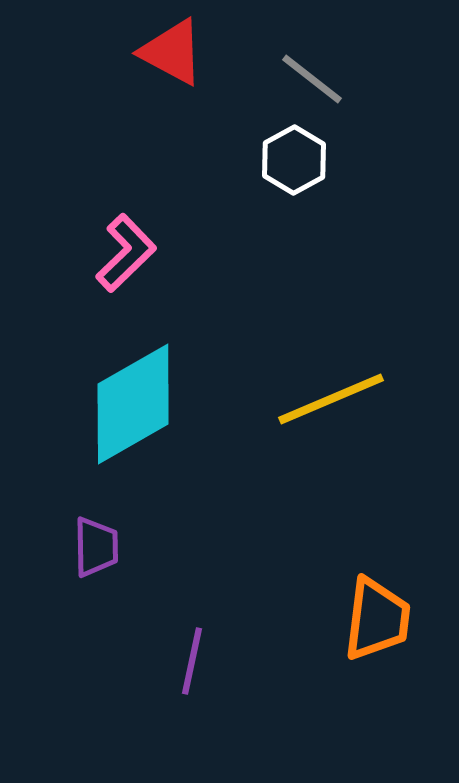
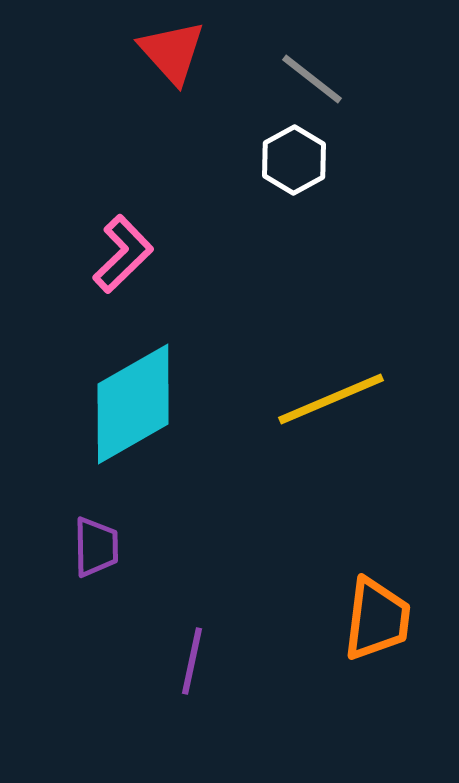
red triangle: rotated 20 degrees clockwise
pink L-shape: moved 3 px left, 1 px down
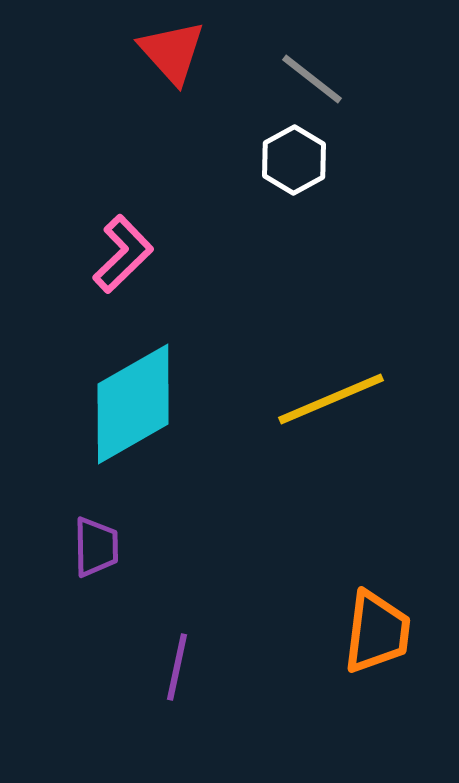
orange trapezoid: moved 13 px down
purple line: moved 15 px left, 6 px down
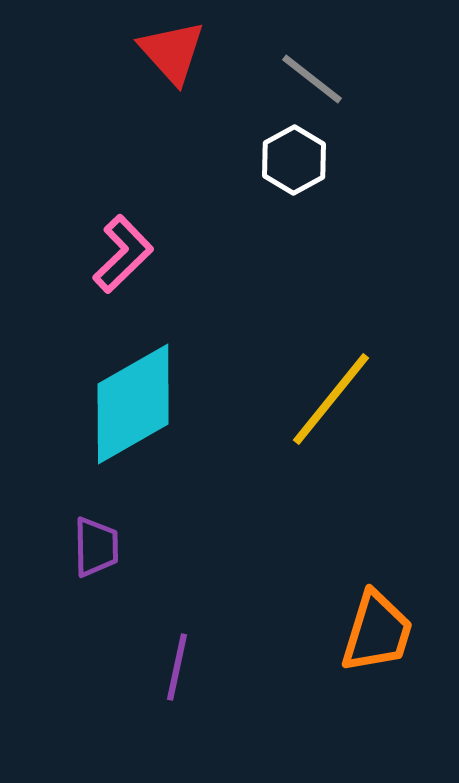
yellow line: rotated 28 degrees counterclockwise
orange trapezoid: rotated 10 degrees clockwise
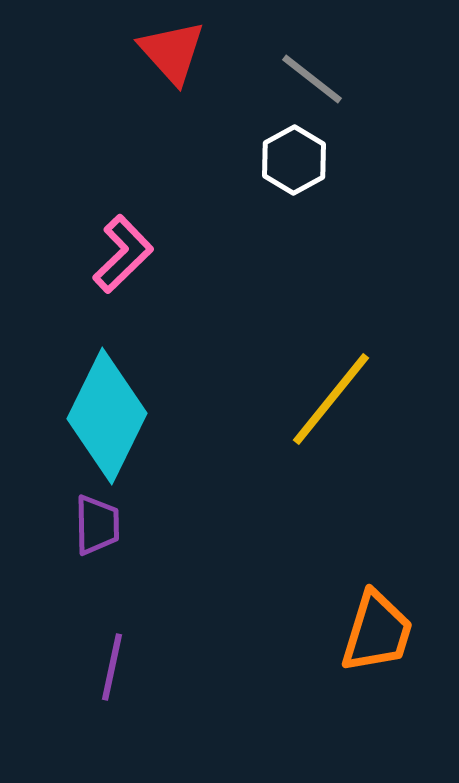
cyan diamond: moved 26 px left, 12 px down; rotated 34 degrees counterclockwise
purple trapezoid: moved 1 px right, 22 px up
purple line: moved 65 px left
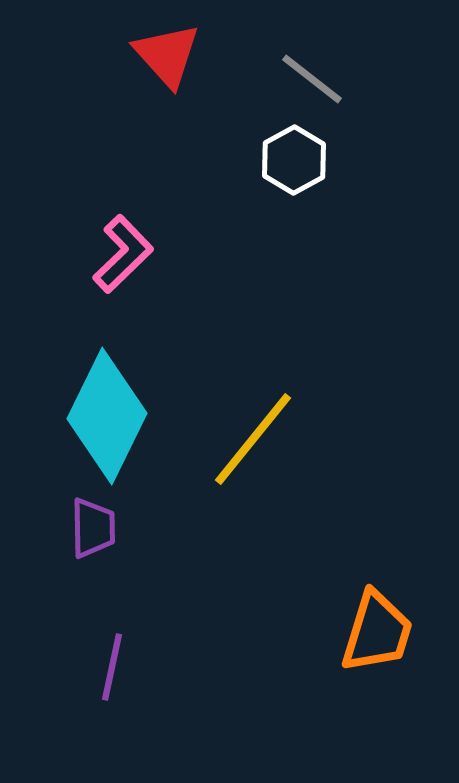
red triangle: moved 5 px left, 3 px down
yellow line: moved 78 px left, 40 px down
purple trapezoid: moved 4 px left, 3 px down
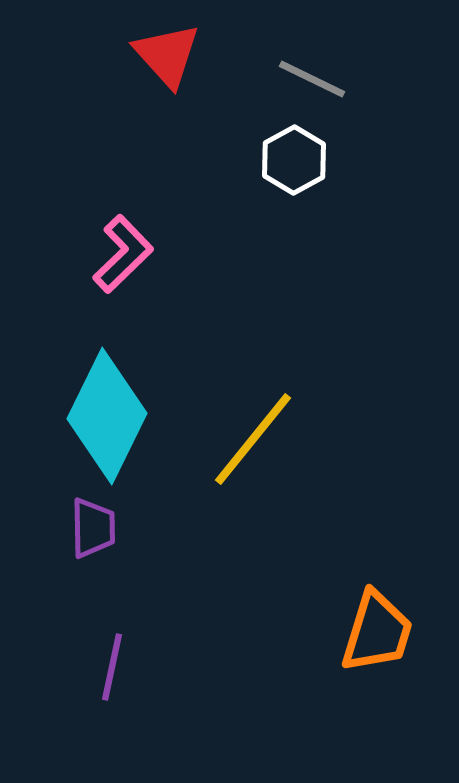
gray line: rotated 12 degrees counterclockwise
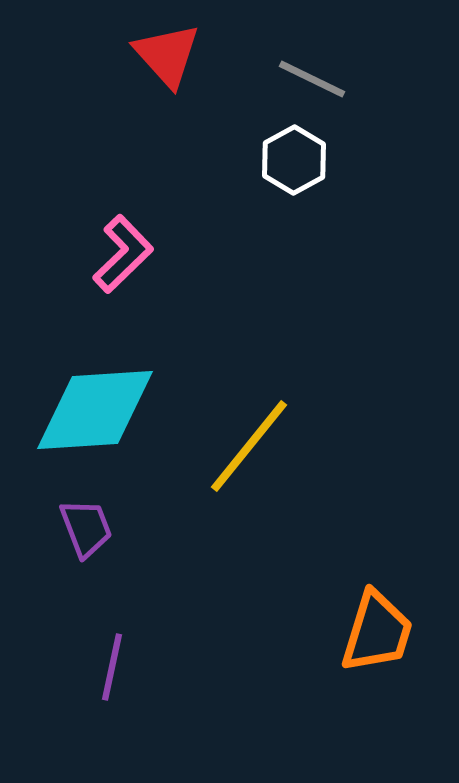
cyan diamond: moved 12 px left, 6 px up; rotated 60 degrees clockwise
yellow line: moved 4 px left, 7 px down
purple trapezoid: moved 7 px left; rotated 20 degrees counterclockwise
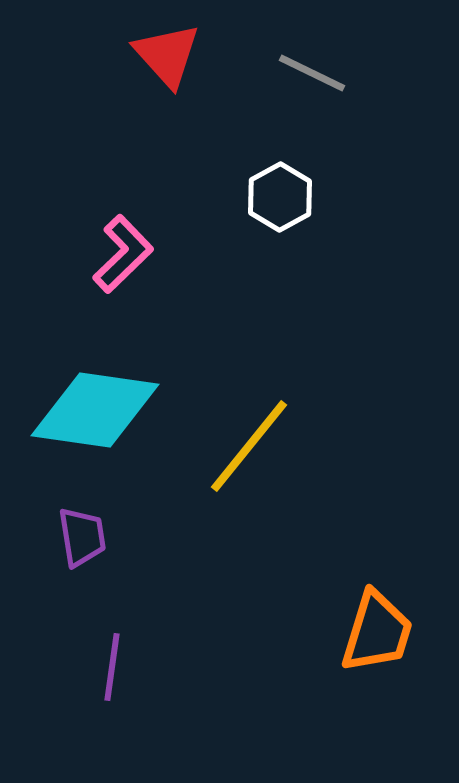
gray line: moved 6 px up
white hexagon: moved 14 px left, 37 px down
cyan diamond: rotated 12 degrees clockwise
purple trapezoid: moved 4 px left, 9 px down; rotated 12 degrees clockwise
purple line: rotated 4 degrees counterclockwise
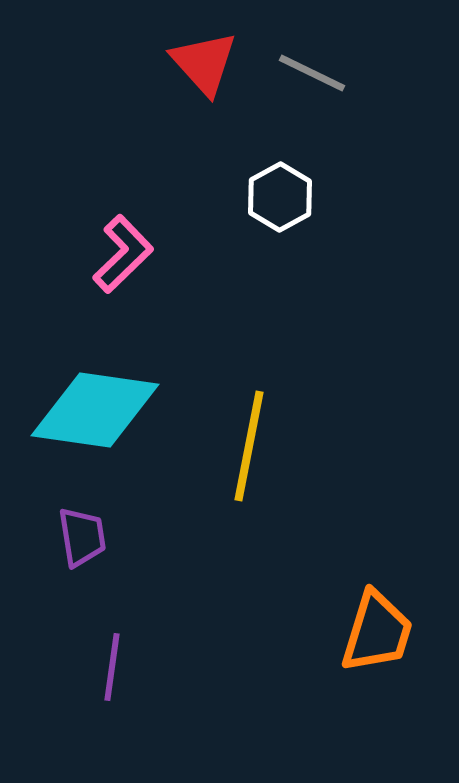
red triangle: moved 37 px right, 8 px down
yellow line: rotated 28 degrees counterclockwise
